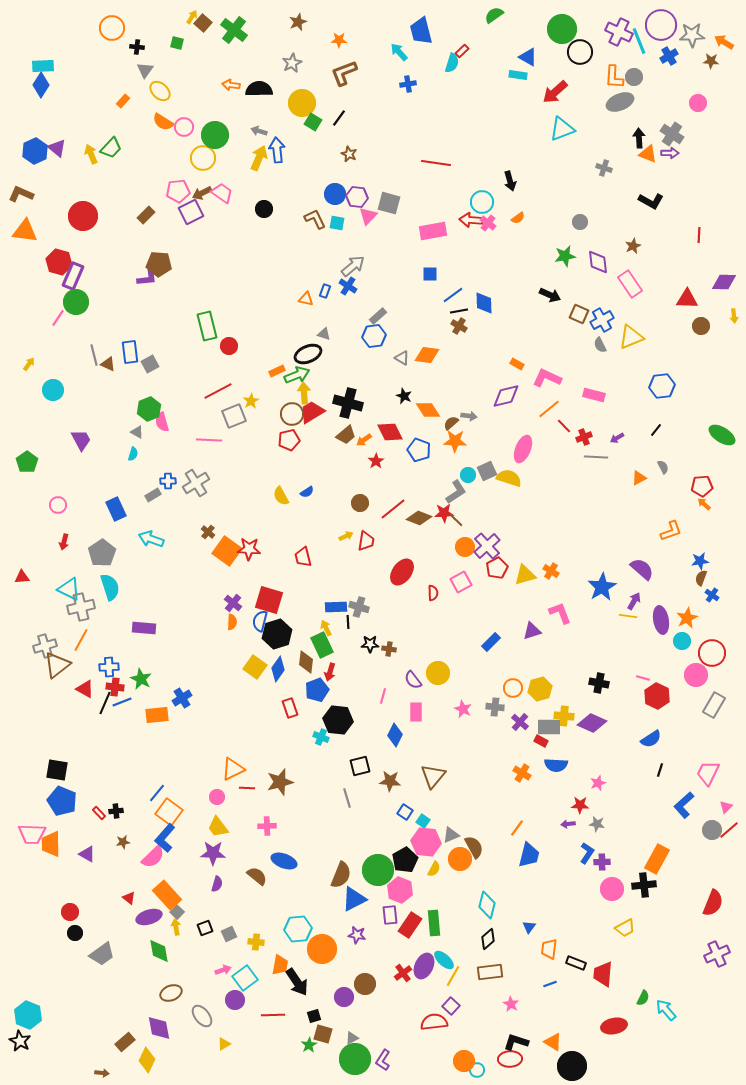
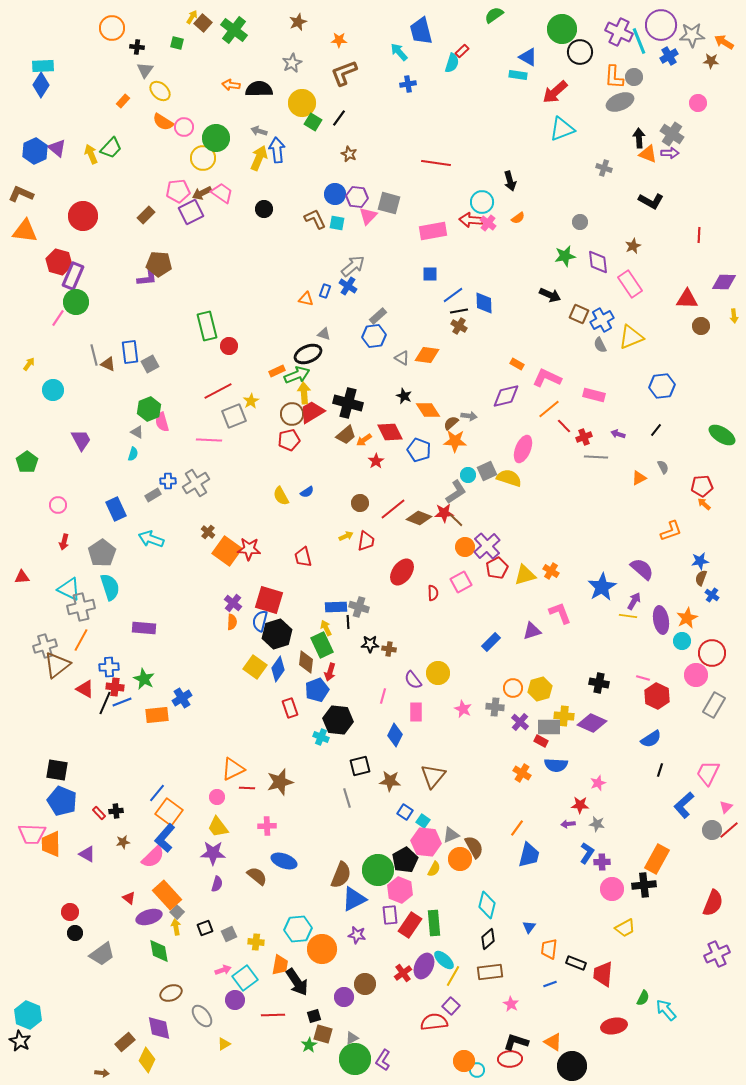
green circle at (215, 135): moved 1 px right, 3 px down
purple arrow at (617, 438): moved 1 px right, 4 px up; rotated 48 degrees clockwise
green star at (141, 679): moved 3 px right
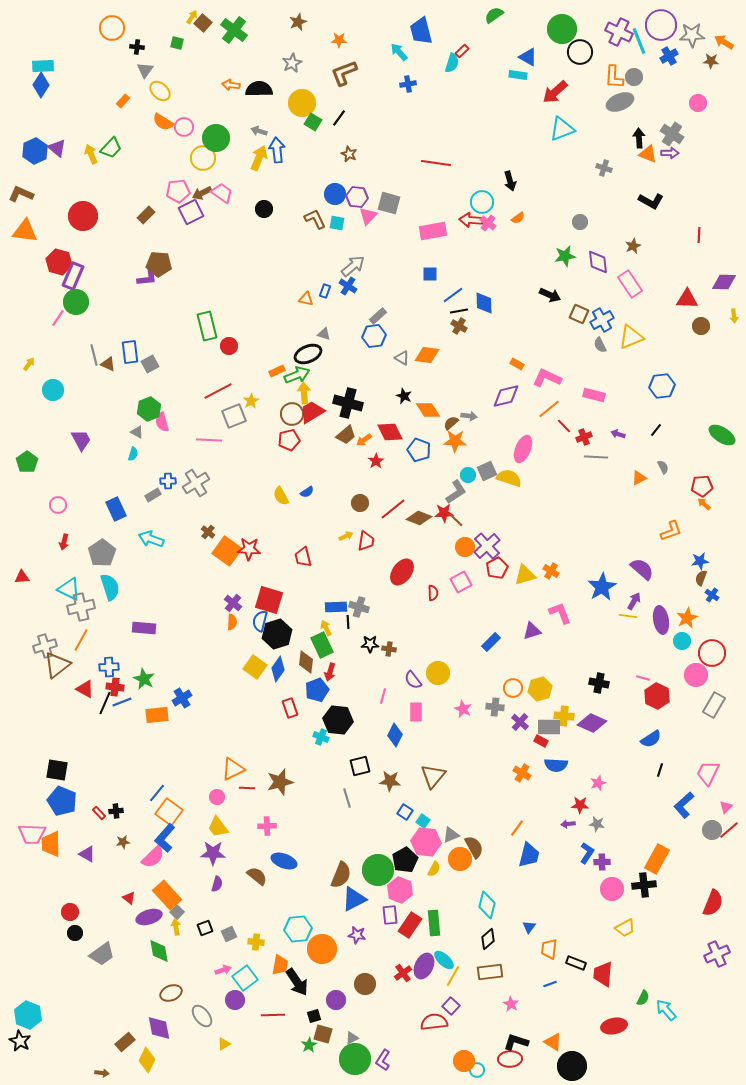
purple circle at (344, 997): moved 8 px left, 3 px down
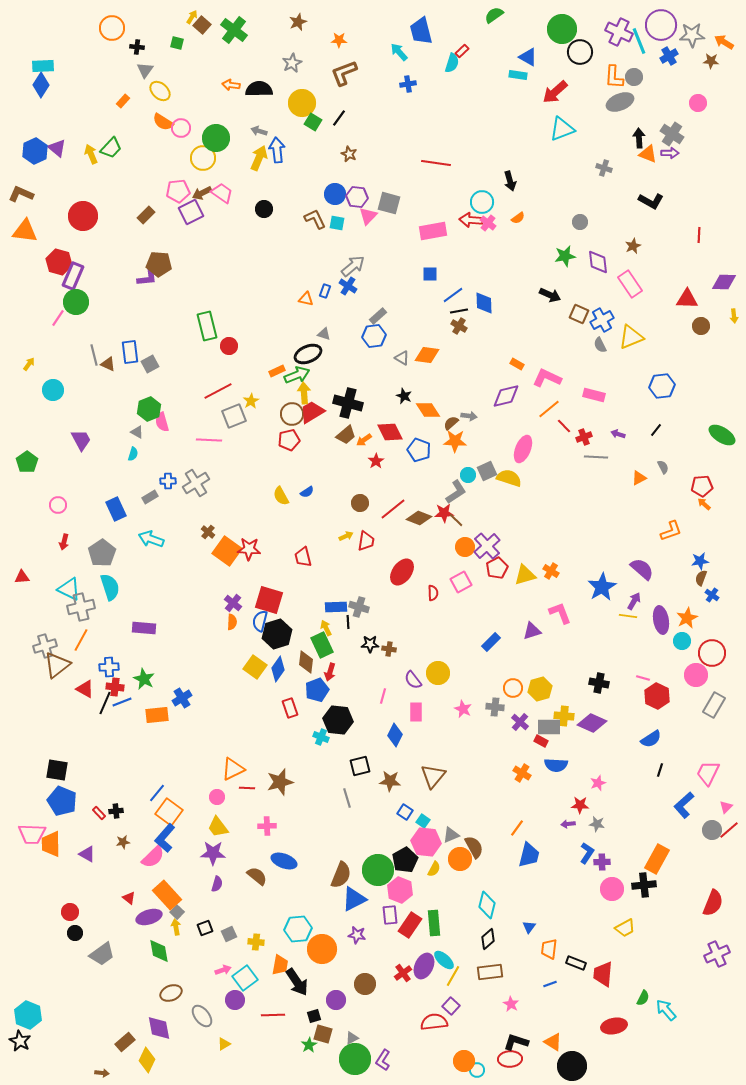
brown square at (203, 23): moved 1 px left, 2 px down
pink circle at (184, 127): moved 3 px left, 1 px down
gray rectangle at (153, 495): moved 3 px left, 2 px down
